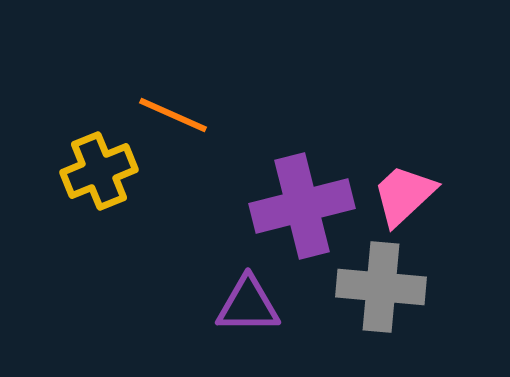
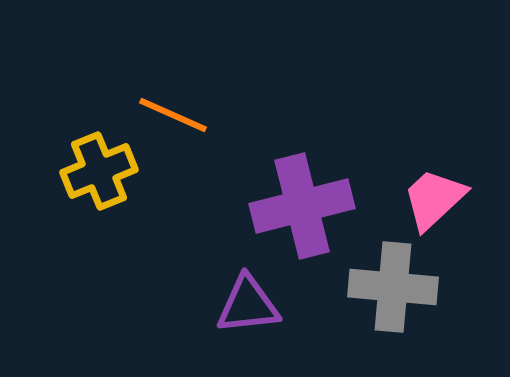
pink trapezoid: moved 30 px right, 4 px down
gray cross: moved 12 px right
purple triangle: rotated 6 degrees counterclockwise
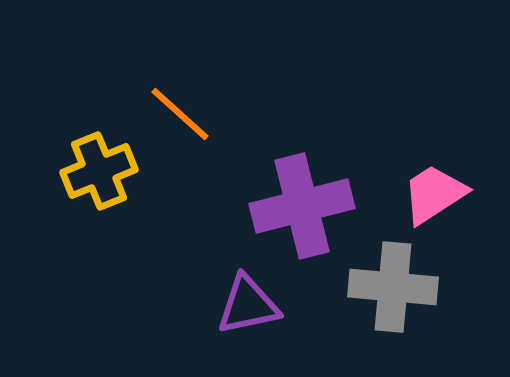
orange line: moved 7 px right, 1 px up; rotated 18 degrees clockwise
pink trapezoid: moved 5 px up; rotated 10 degrees clockwise
purple triangle: rotated 6 degrees counterclockwise
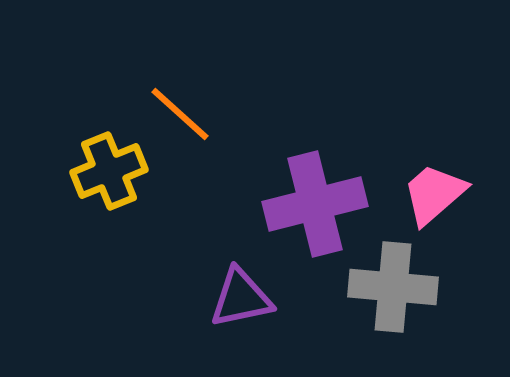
yellow cross: moved 10 px right
pink trapezoid: rotated 8 degrees counterclockwise
purple cross: moved 13 px right, 2 px up
purple triangle: moved 7 px left, 7 px up
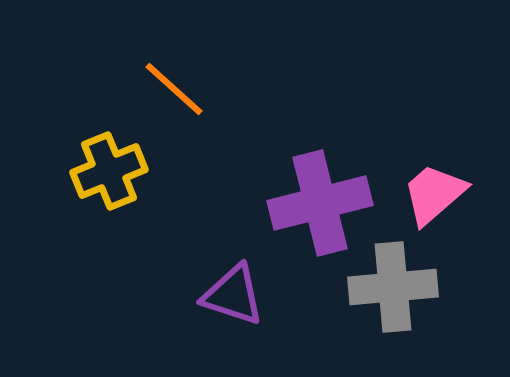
orange line: moved 6 px left, 25 px up
purple cross: moved 5 px right, 1 px up
gray cross: rotated 10 degrees counterclockwise
purple triangle: moved 8 px left, 3 px up; rotated 30 degrees clockwise
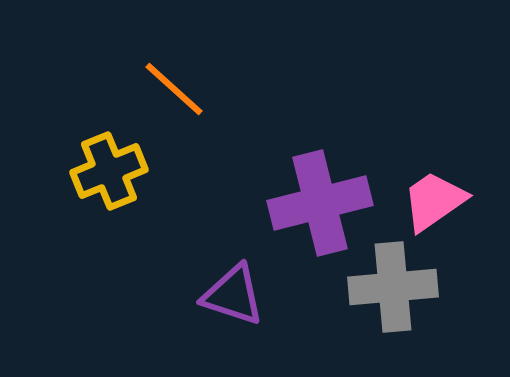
pink trapezoid: moved 7 px down; rotated 6 degrees clockwise
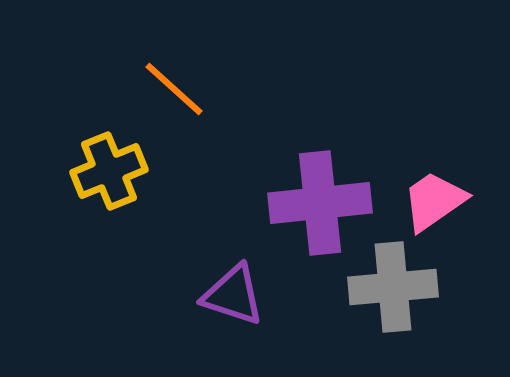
purple cross: rotated 8 degrees clockwise
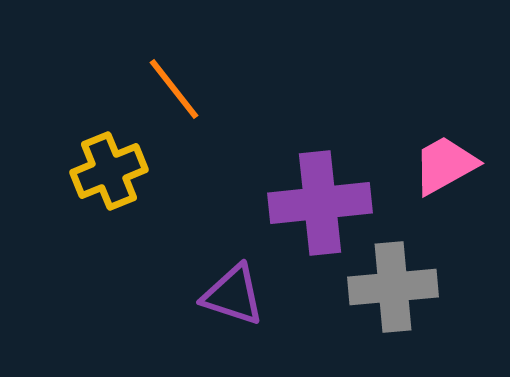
orange line: rotated 10 degrees clockwise
pink trapezoid: moved 11 px right, 36 px up; rotated 6 degrees clockwise
